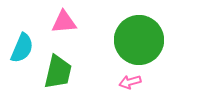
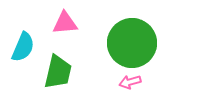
pink triangle: moved 1 px right, 1 px down
green circle: moved 7 px left, 3 px down
cyan semicircle: moved 1 px right, 1 px up
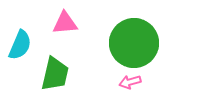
green circle: moved 2 px right
cyan semicircle: moved 3 px left, 2 px up
green trapezoid: moved 3 px left, 2 px down
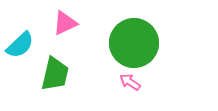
pink triangle: rotated 20 degrees counterclockwise
cyan semicircle: rotated 24 degrees clockwise
pink arrow: rotated 50 degrees clockwise
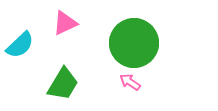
green trapezoid: moved 8 px right, 10 px down; rotated 18 degrees clockwise
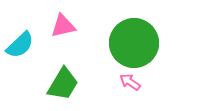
pink triangle: moved 2 px left, 3 px down; rotated 12 degrees clockwise
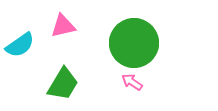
cyan semicircle: rotated 8 degrees clockwise
pink arrow: moved 2 px right
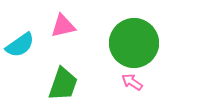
green trapezoid: rotated 12 degrees counterclockwise
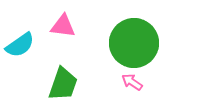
pink triangle: rotated 20 degrees clockwise
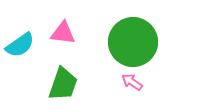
pink triangle: moved 7 px down
green circle: moved 1 px left, 1 px up
